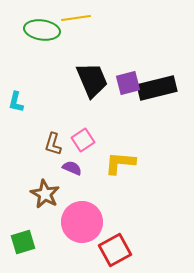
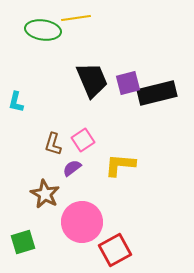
green ellipse: moved 1 px right
black rectangle: moved 5 px down
yellow L-shape: moved 2 px down
purple semicircle: rotated 60 degrees counterclockwise
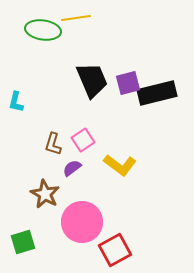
yellow L-shape: rotated 148 degrees counterclockwise
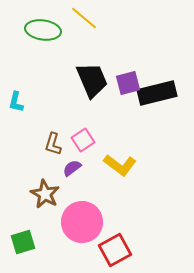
yellow line: moved 8 px right; rotated 48 degrees clockwise
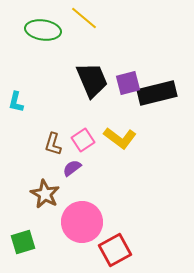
yellow L-shape: moved 27 px up
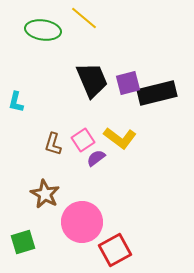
purple semicircle: moved 24 px right, 10 px up
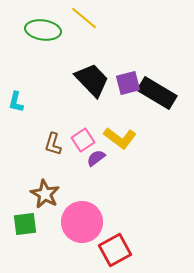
black trapezoid: rotated 21 degrees counterclockwise
black rectangle: rotated 45 degrees clockwise
green square: moved 2 px right, 18 px up; rotated 10 degrees clockwise
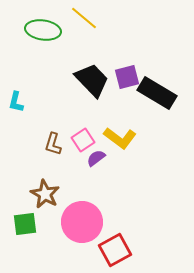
purple square: moved 1 px left, 6 px up
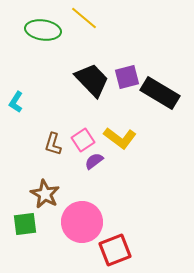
black rectangle: moved 3 px right
cyan L-shape: rotated 20 degrees clockwise
purple semicircle: moved 2 px left, 3 px down
red square: rotated 8 degrees clockwise
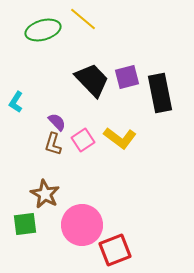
yellow line: moved 1 px left, 1 px down
green ellipse: rotated 24 degrees counterclockwise
black rectangle: rotated 48 degrees clockwise
purple semicircle: moved 37 px left, 39 px up; rotated 84 degrees clockwise
pink circle: moved 3 px down
